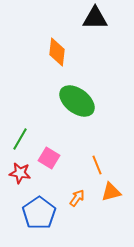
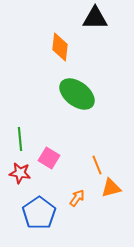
orange diamond: moved 3 px right, 5 px up
green ellipse: moved 7 px up
green line: rotated 35 degrees counterclockwise
orange triangle: moved 4 px up
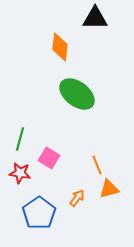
green line: rotated 20 degrees clockwise
orange triangle: moved 2 px left, 1 px down
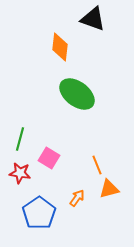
black triangle: moved 2 px left, 1 px down; rotated 20 degrees clockwise
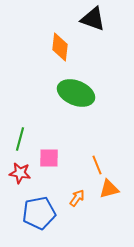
green ellipse: moved 1 px left, 1 px up; rotated 15 degrees counterclockwise
pink square: rotated 30 degrees counterclockwise
blue pentagon: rotated 24 degrees clockwise
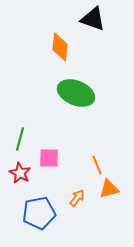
red star: rotated 20 degrees clockwise
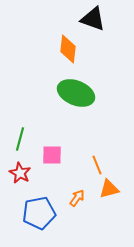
orange diamond: moved 8 px right, 2 px down
pink square: moved 3 px right, 3 px up
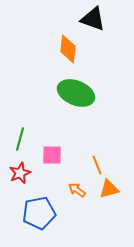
red star: rotated 20 degrees clockwise
orange arrow: moved 8 px up; rotated 90 degrees counterclockwise
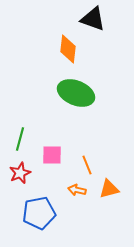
orange line: moved 10 px left
orange arrow: rotated 24 degrees counterclockwise
